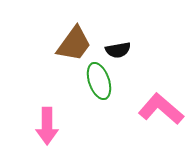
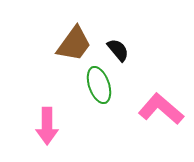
black semicircle: rotated 120 degrees counterclockwise
green ellipse: moved 4 px down
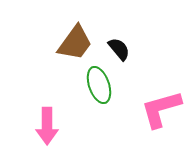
brown trapezoid: moved 1 px right, 1 px up
black semicircle: moved 1 px right, 1 px up
pink L-shape: rotated 57 degrees counterclockwise
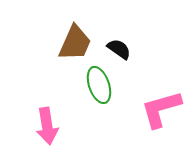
brown trapezoid: rotated 12 degrees counterclockwise
black semicircle: rotated 15 degrees counterclockwise
pink arrow: rotated 9 degrees counterclockwise
